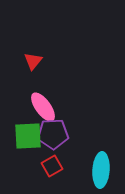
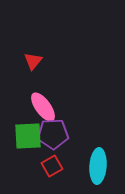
cyan ellipse: moved 3 px left, 4 px up
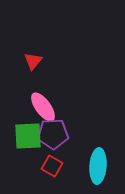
red square: rotated 30 degrees counterclockwise
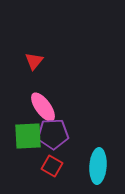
red triangle: moved 1 px right
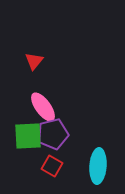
purple pentagon: rotated 12 degrees counterclockwise
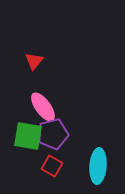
green square: rotated 12 degrees clockwise
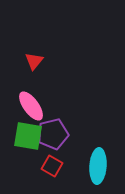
pink ellipse: moved 12 px left, 1 px up
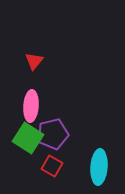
pink ellipse: rotated 40 degrees clockwise
green square: moved 2 px down; rotated 24 degrees clockwise
cyan ellipse: moved 1 px right, 1 px down
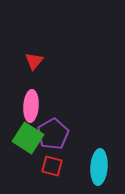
purple pentagon: rotated 16 degrees counterclockwise
red square: rotated 15 degrees counterclockwise
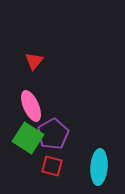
pink ellipse: rotated 28 degrees counterclockwise
